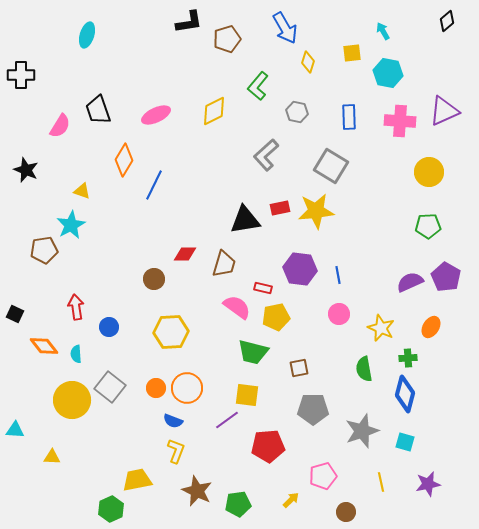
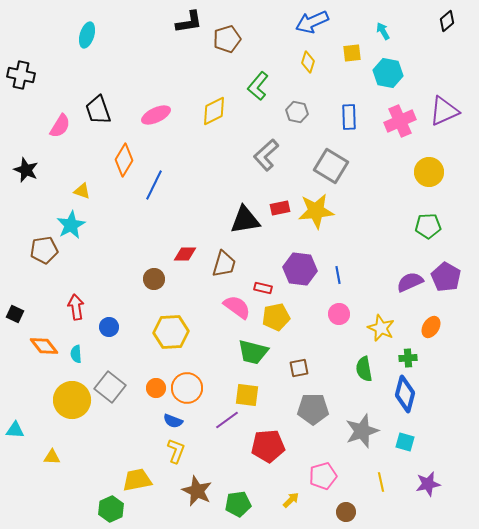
blue arrow at (285, 28): moved 27 px right, 6 px up; rotated 96 degrees clockwise
black cross at (21, 75): rotated 12 degrees clockwise
pink cross at (400, 121): rotated 28 degrees counterclockwise
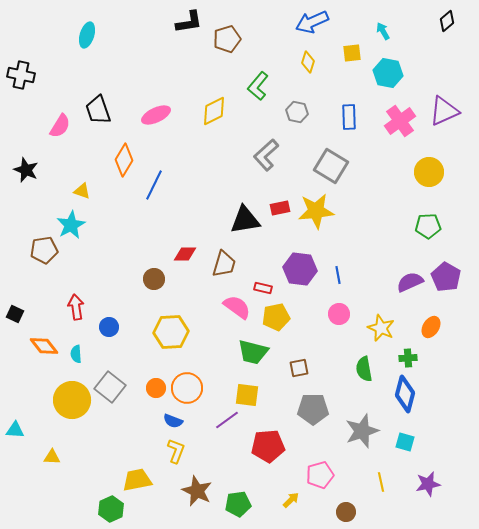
pink cross at (400, 121): rotated 12 degrees counterclockwise
pink pentagon at (323, 476): moved 3 px left, 1 px up
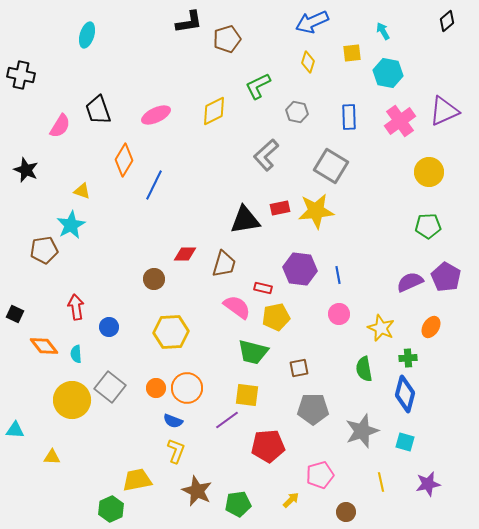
green L-shape at (258, 86): rotated 24 degrees clockwise
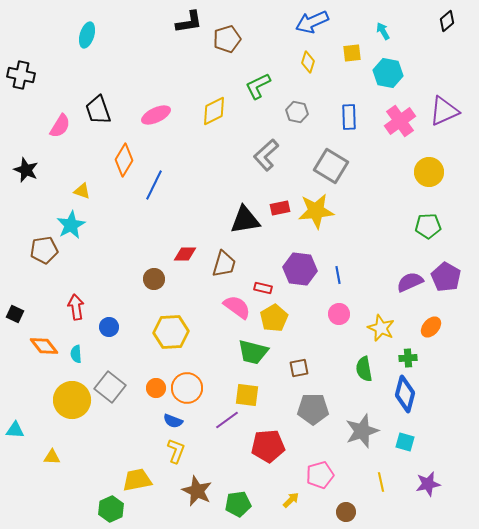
yellow pentagon at (276, 317): moved 2 px left, 1 px down; rotated 20 degrees counterclockwise
orange ellipse at (431, 327): rotated 10 degrees clockwise
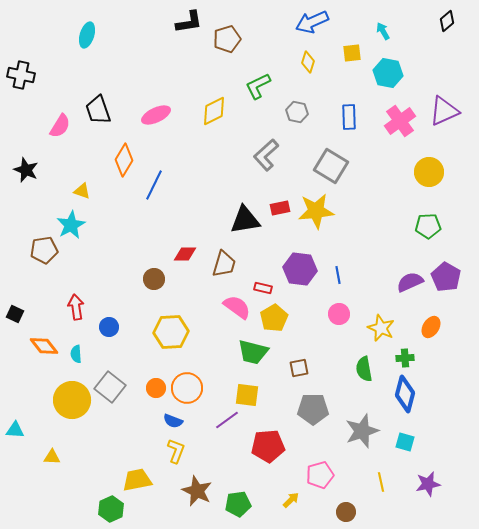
orange ellipse at (431, 327): rotated 10 degrees counterclockwise
green cross at (408, 358): moved 3 px left
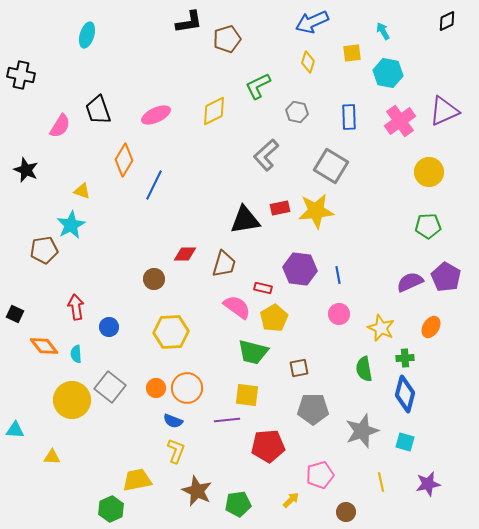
black diamond at (447, 21): rotated 15 degrees clockwise
purple line at (227, 420): rotated 30 degrees clockwise
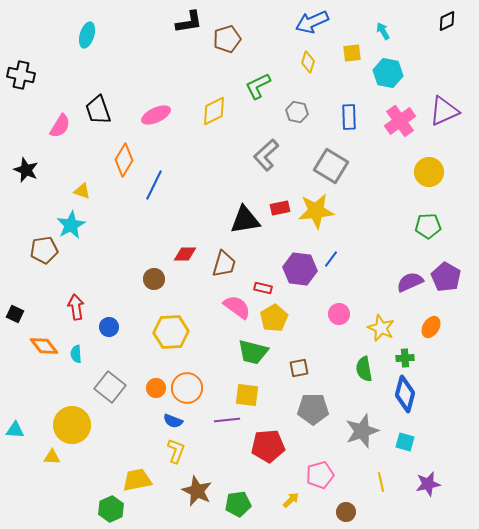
blue line at (338, 275): moved 7 px left, 16 px up; rotated 48 degrees clockwise
yellow circle at (72, 400): moved 25 px down
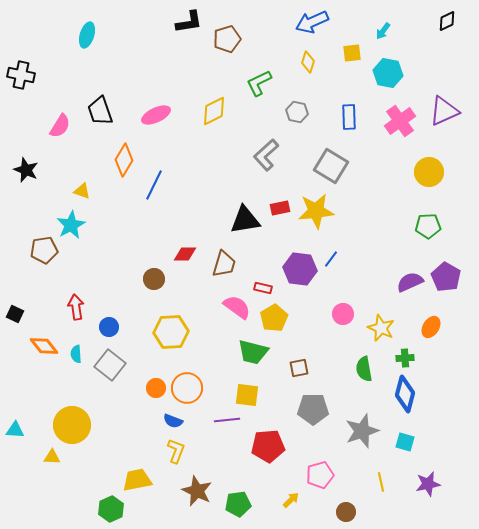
cyan arrow at (383, 31): rotated 114 degrees counterclockwise
green L-shape at (258, 86): moved 1 px right, 3 px up
black trapezoid at (98, 110): moved 2 px right, 1 px down
pink circle at (339, 314): moved 4 px right
gray square at (110, 387): moved 22 px up
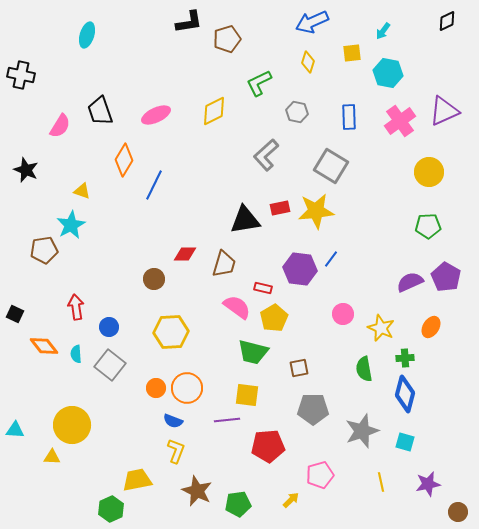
brown circle at (346, 512): moved 112 px right
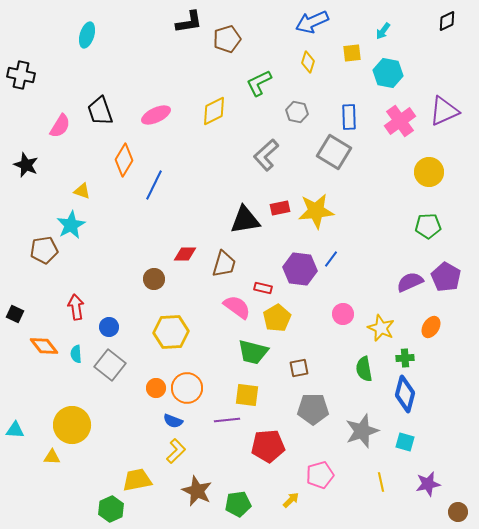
gray square at (331, 166): moved 3 px right, 14 px up
black star at (26, 170): moved 5 px up
yellow pentagon at (274, 318): moved 3 px right
yellow L-shape at (176, 451): rotated 25 degrees clockwise
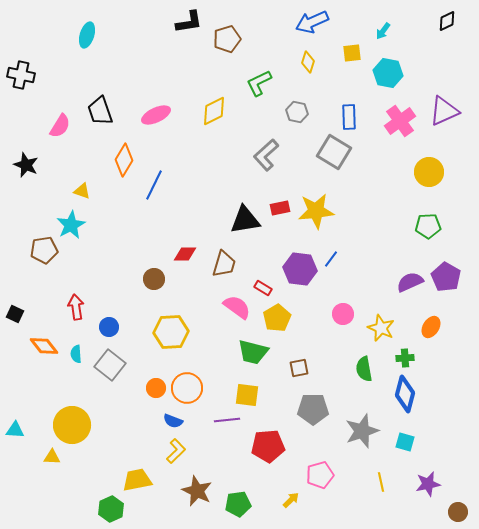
red rectangle at (263, 288): rotated 18 degrees clockwise
